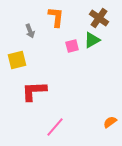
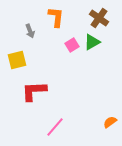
green triangle: moved 2 px down
pink square: moved 1 px up; rotated 16 degrees counterclockwise
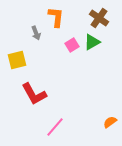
gray arrow: moved 6 px right, 2 px down
red L-shape: moved 3 px down; rotated 116 degrees counterclockwise
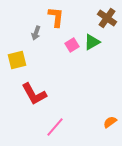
brown cross: moved 8 px right
gray arrow: rotated 40 degrees clockwise
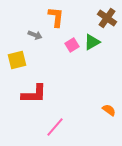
gray arrow: moved 1 px left, 2 px down; rotated 88 degrees counterclockwise
red L-shape: rotated 60 degrees counterclockwise
orange semicircle: moved 1 px left, 12 px up; rotated 72 degrees clockwise
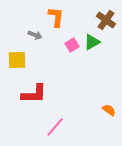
brown cross: moved 1 px left, 2 px down
yellow square: rotated 12 degrees clockwise
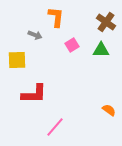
brown cross: moved 2 px down
green triangle: moved 9 px right, 8 px down; rotated 30 degrees clockwise
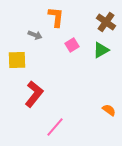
green triangle: rotated 30 degrees counterclockwise
red L-shape: rotated 52 degrees counterclockwise
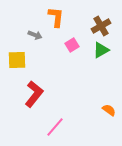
brown cross: moved 5 px left, 4 px down; rotated 24 degrees clockwise
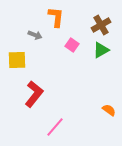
brown cross: moved 1 px up
pink square: rotated 24 degrees counterclockwise
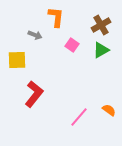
pink line: moved 24 px right, 10 px up
